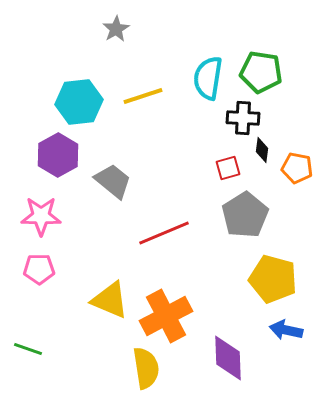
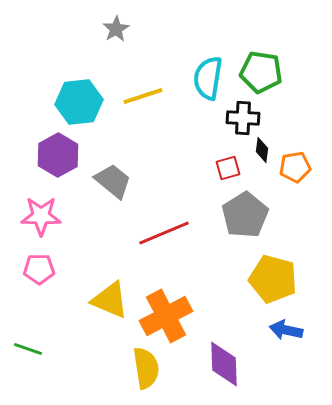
orange pentagon: moved 2 px left, 1 px up; rotated 20 degrees counterclockwise
purple diamond: moved 4 px left, 6 px down
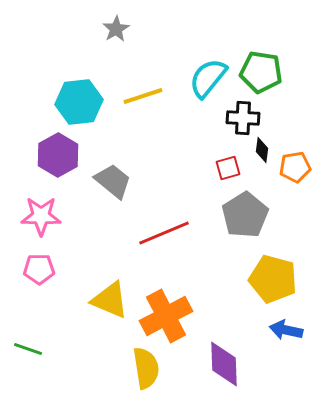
cyan semicircle: rotated 30 degrees clockwise
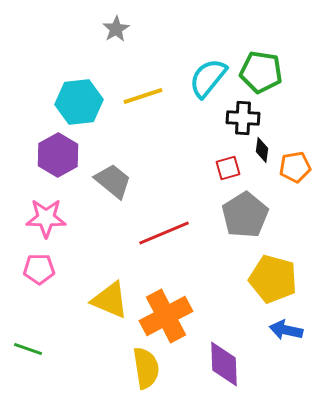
pink star: moved 5 px right, 2 px down
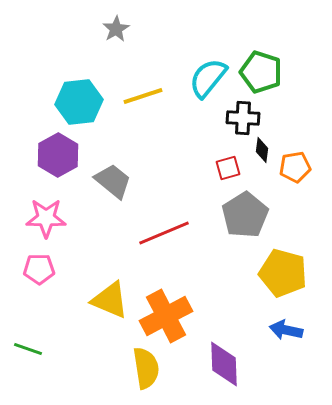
green pentagon: rotated 9 degrees clockwise
yellow pentagon: moved 10 px right, 6 px up
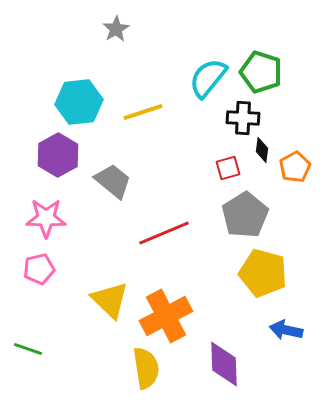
yellow line: moved 16 px down
orange pentagon: rotated 20 degrees counterclockwise
pink pentagon: rotated 12 degrees counterclockwise
yellow pentagon: moved 20 px left
yellow triangle: rotated 21 degrees clockwise
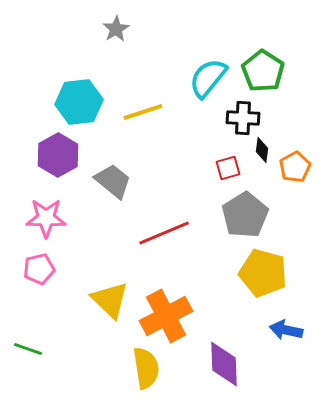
green pentagon: moved 2 px right, 1 px up; rotated 15 degrees clockwise
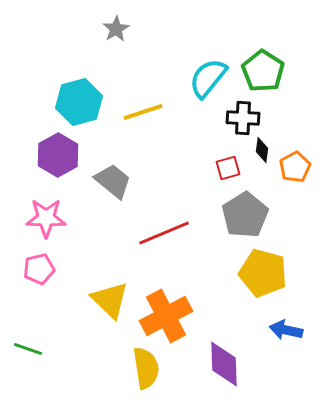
cyan hexagon: rotated 9 degrees counterclockwise
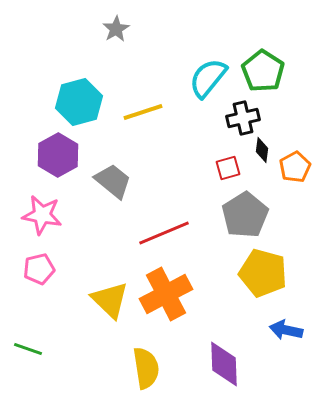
black cross: rotated 16 degrees counterclockwise
pink star: moved 4 px left, 3 px up; rotated 9 degrees clockwise
orange cross: moved 22 px up
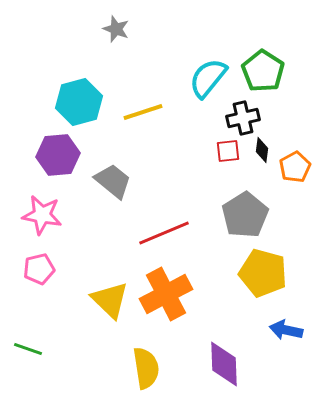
gray star: rotated 20 degrees counterclockwise
purple hexagon: rotated 24 degrees clockwise
red square: moved 17 px up; rotated 10 degrees clockwise
